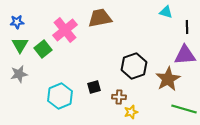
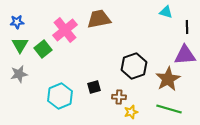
brown trapezoid: moved 1 px left, 1 px down
green line: moved 15 px left
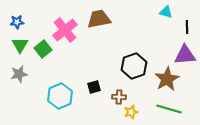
brown star: moved 1 px left
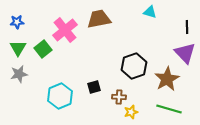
cyan triangle: moved 16 px left
green triangle: moved 2 px left, 3 px down
purple triangle: moved 2 px up; rotated 50 degrees clockwise
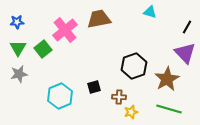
black line: rotated 32 degrees clockwise
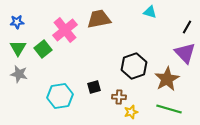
gray star: rotated 24 degrees clockwise
cyan hexagon: rotated 15 degrees clockwise
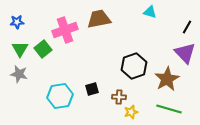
pink cross: rotated 20 degrees clockwise
green triangle: moved 2 px right, 1 px down
black square: moved 2 px left, 2 px down
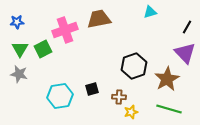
cyan triangle: rotated 32 degrees counterclockwise
green square: rotated 12 degrees clockwise
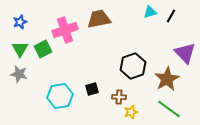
blue star: moved 3 px right; rotated 16 degrees counterclockwise
black line: moved 16 px left, 11 px up
black hexagon: moved 1 px left
green line: rotated 20 degrees clockwise
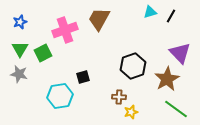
brown trapezoid: rotated 50 degrees counterclockwise
green square: moved 4 px down
purple triangle: moved 5 px left
black square: moved 9 px left, 12 px up
green line: moved 7 px right
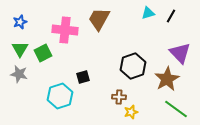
cyan triangle: moved 2 px left, 1 px down
pink cross: rotated 25 degrees clockwise
cyan hexagon: rotated 10 degrees counterclockwise
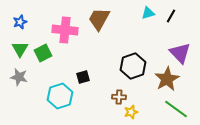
gray star: moved 3 px down
